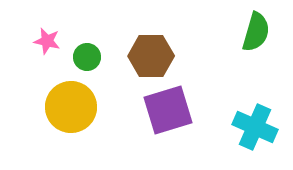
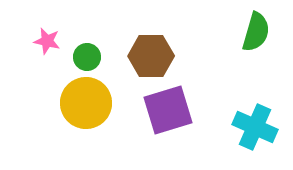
yellow circle: moved 15 px right, 4 px up
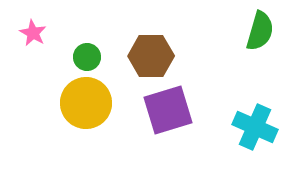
green semicircle: moved 4 px right, 1 px up
pink star: moved 14 px left, 8 px up; rotated 16 degrees clockwise
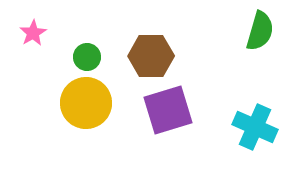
pink star: rotated 12 degrees clockwise
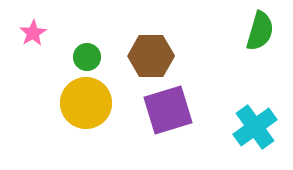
cyan cross: rotated 30 degrees clockwise
